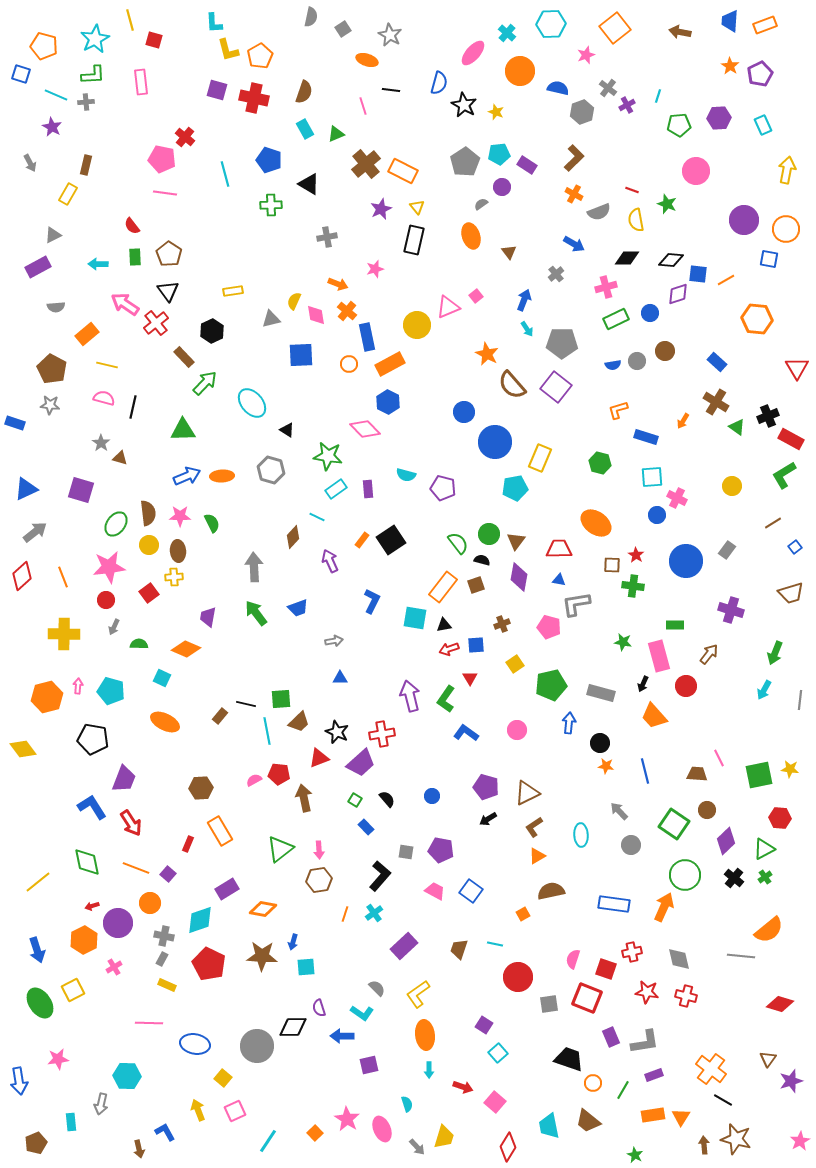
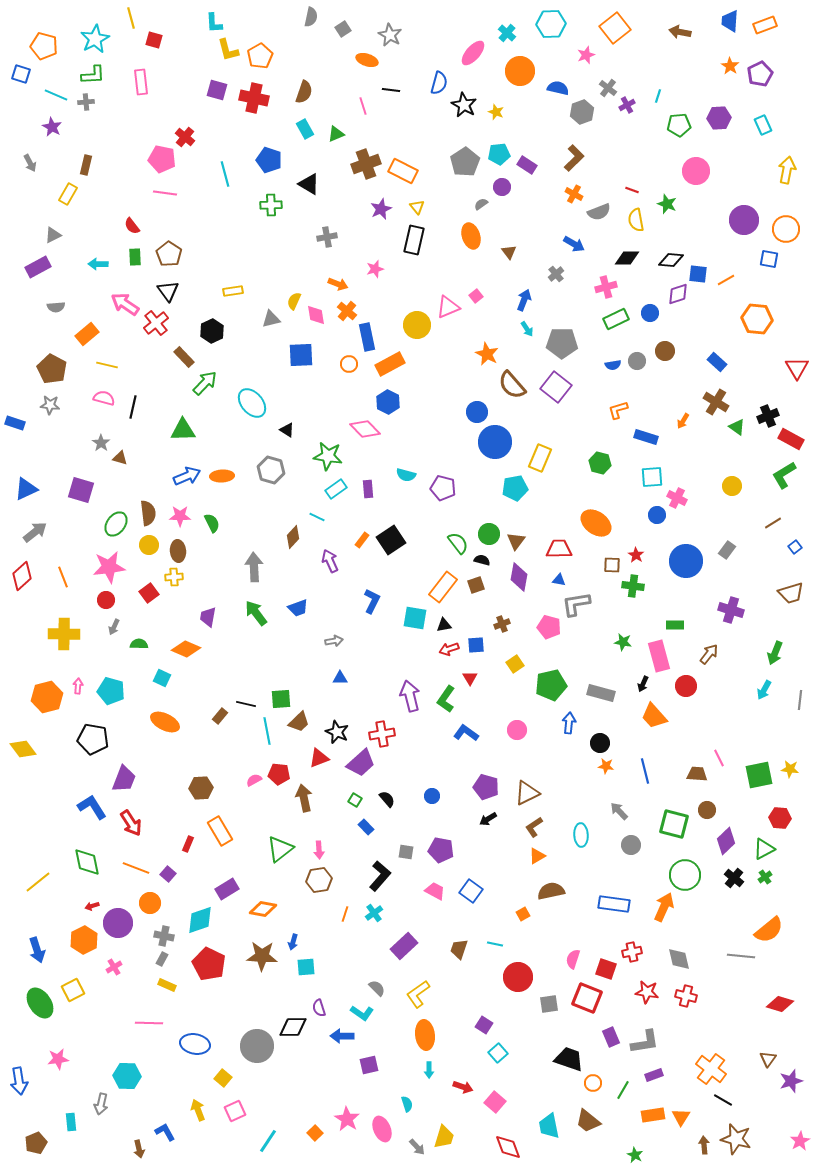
yellow line at (130, 20): moved 1 px right, 2 px up
brown cross at (366, 164): rotated 20 degrees clockwise
blue circle at (464, 412): moved 13 px right
green square at (674, 824): rotated 20 degrees counterclockwise
red diamond at (508, 1147): rotated 52 degrees counterclockwise
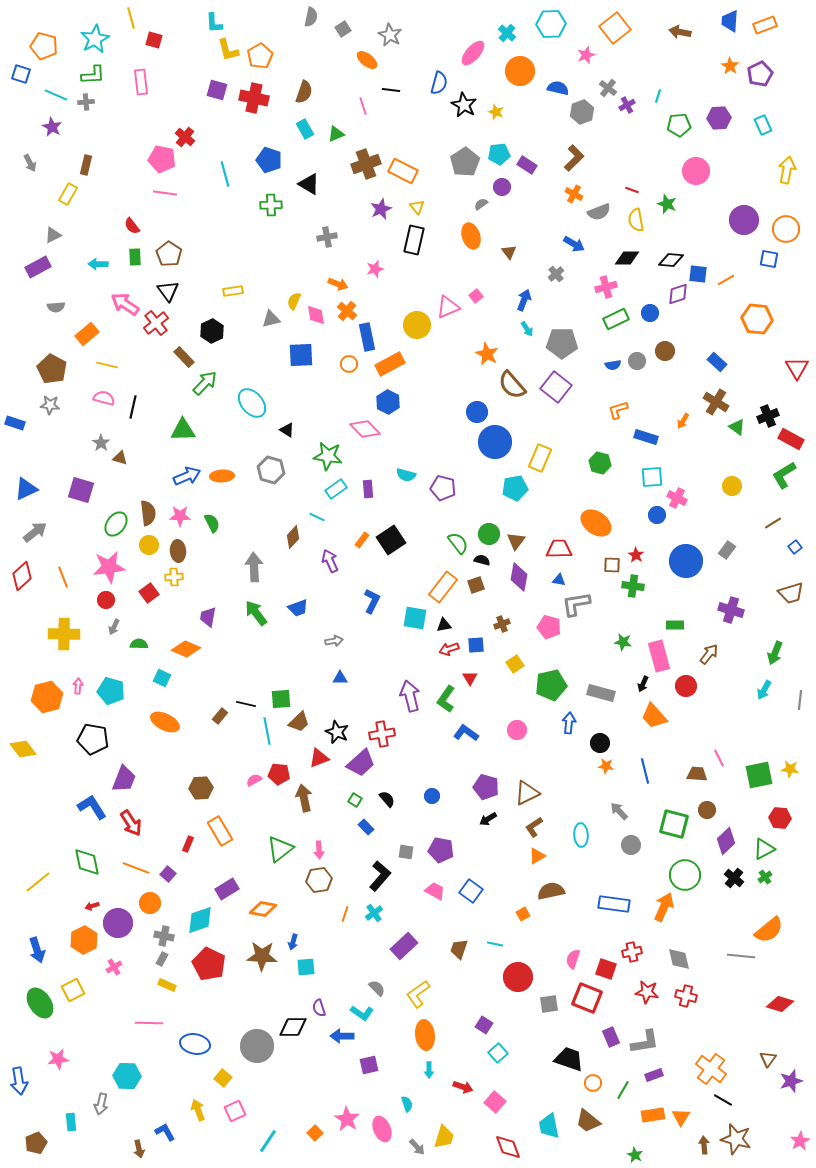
orange ellipse at (367, 60): rotated 20 degrees clockwise
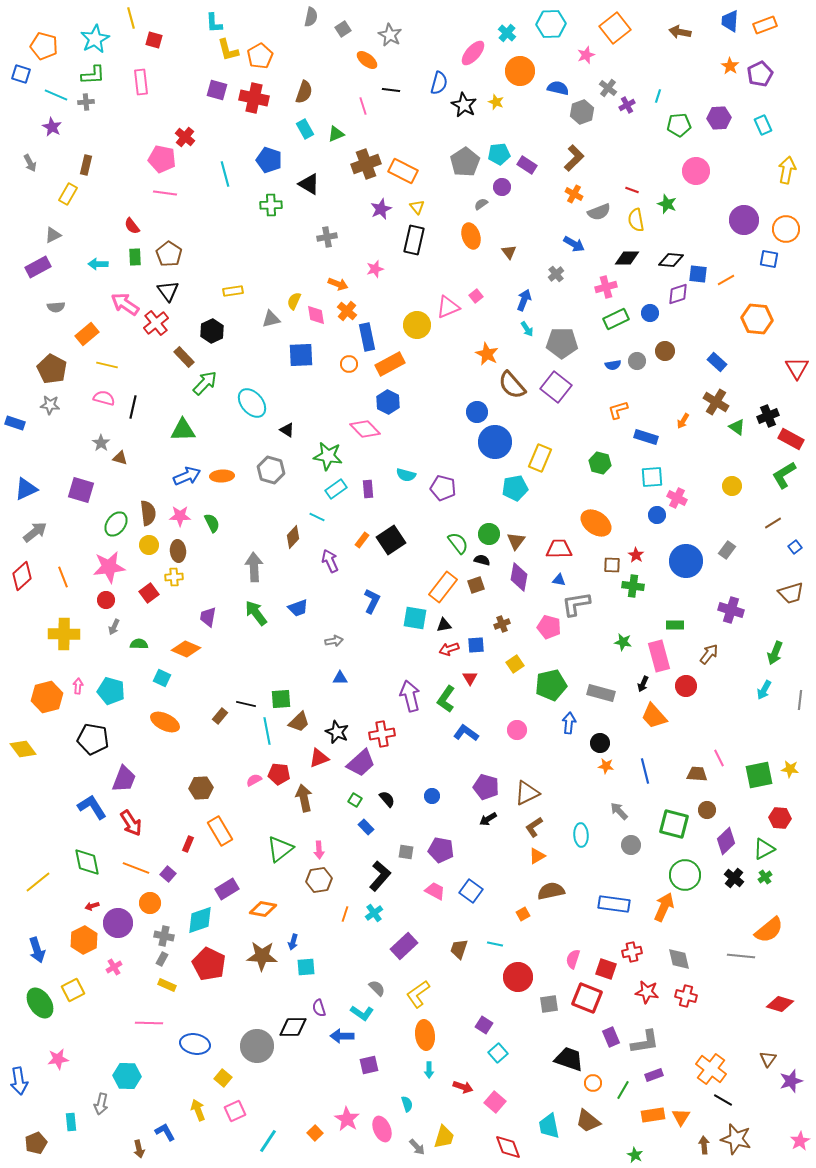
yellow star at (496, 112): moved 10 px up
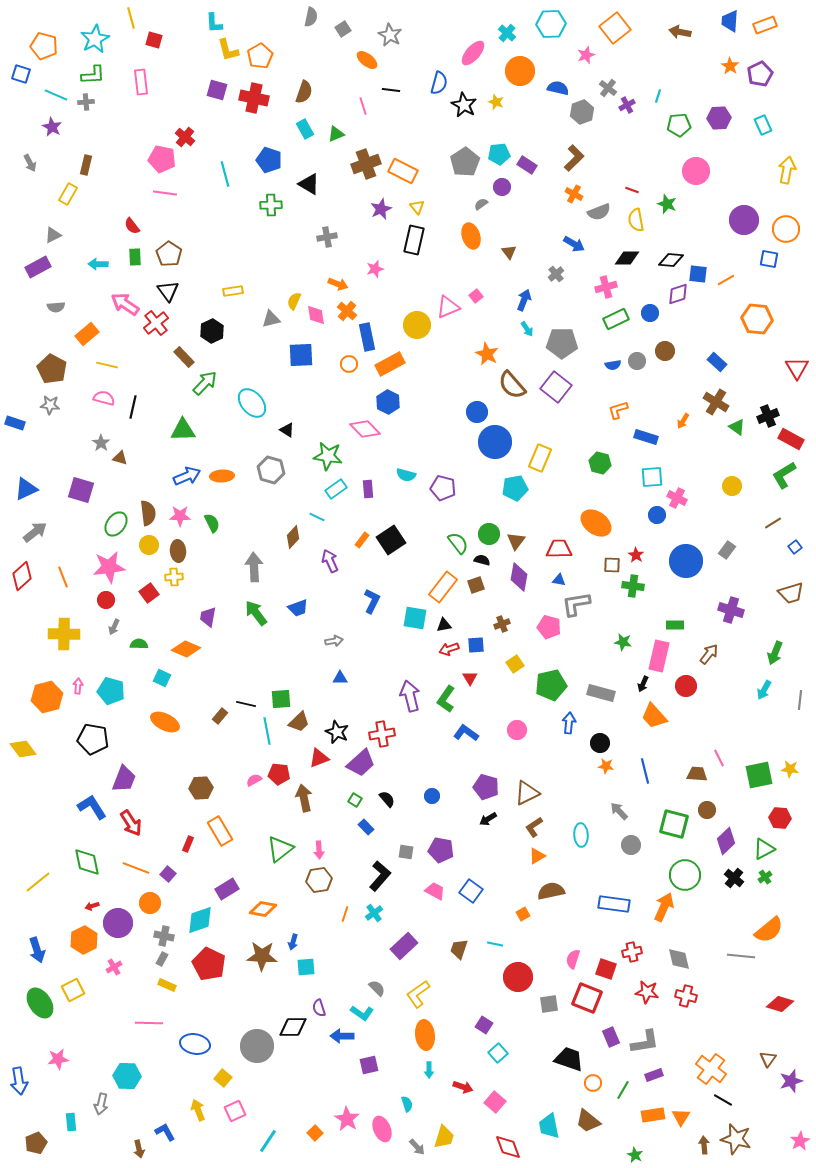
pink rectangle at (659, 656): rotated 28 degrees clockwise
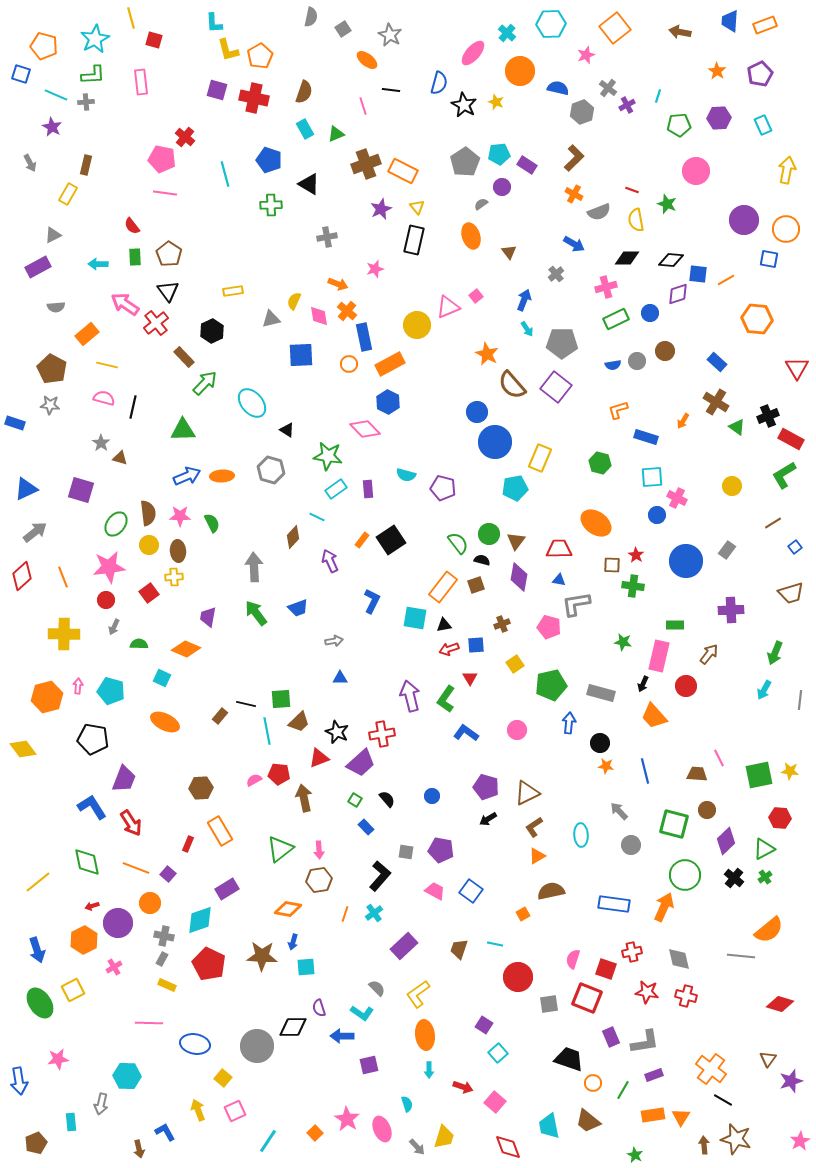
orange star at (730, 66): moved 13 px left, 5 px down
pink diamond at (316, 315): moved 3 px right, 1 px down
blue rectangle at (367, 337): moved 3 px left
purple cross at (731, 610): rotated 20 degrees counterclockwise
yellow star at (790, 769): moved 2 px down
orange diamond at (263, 909): moved 25 px right
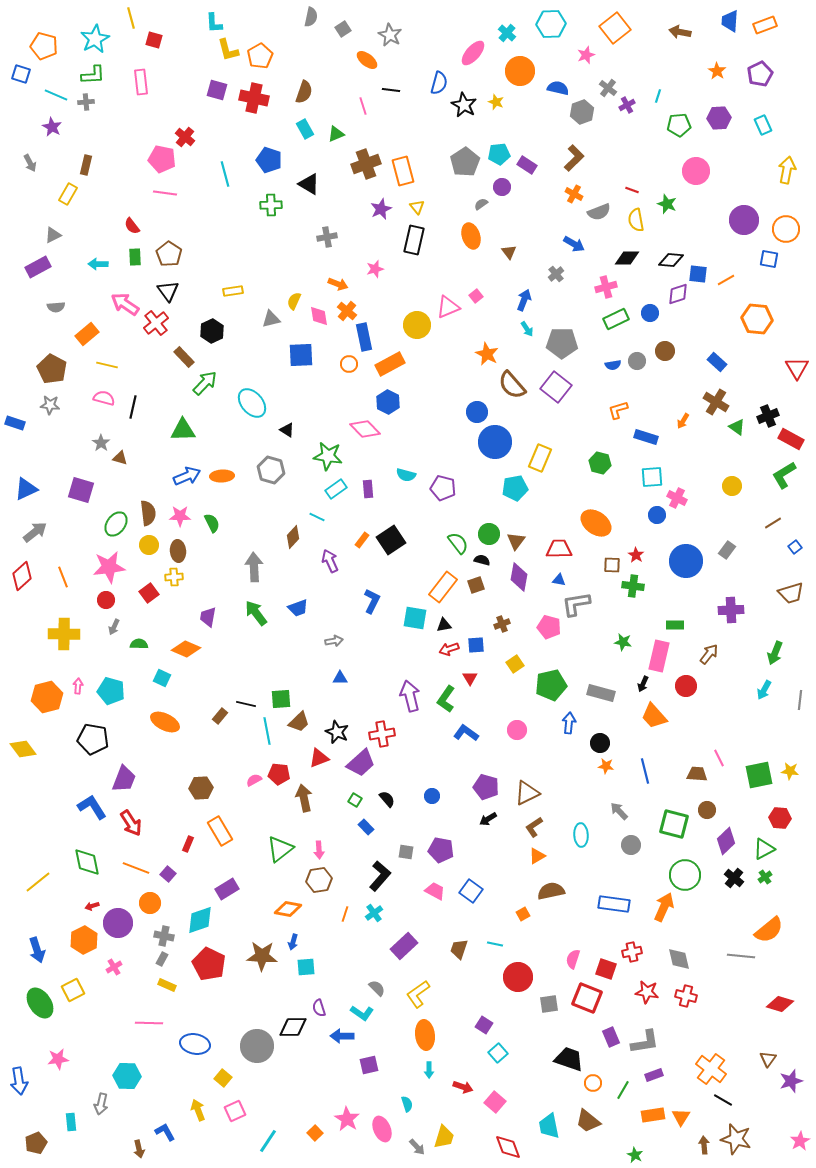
orange rectangle at (403, 171): rotated 48 degrees clockwise
